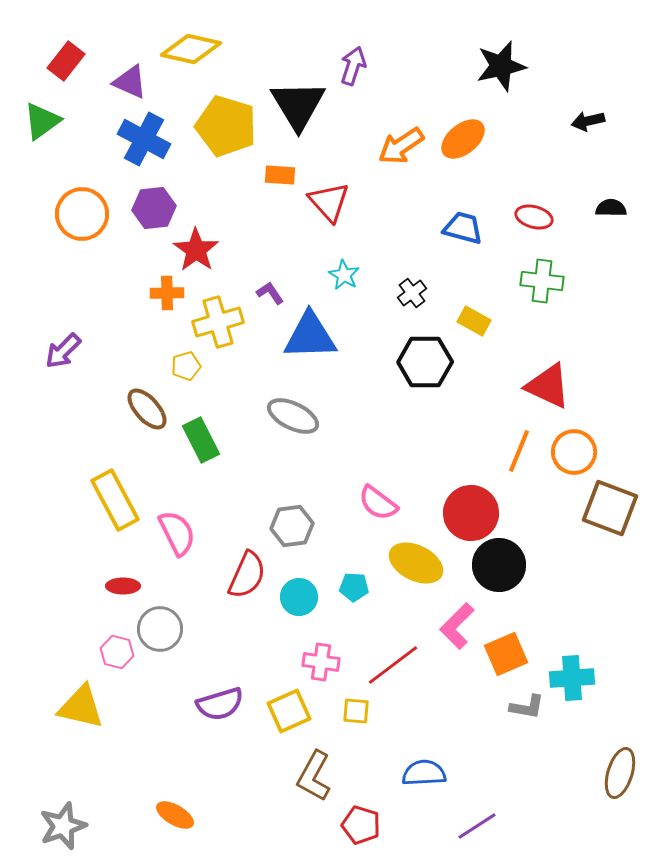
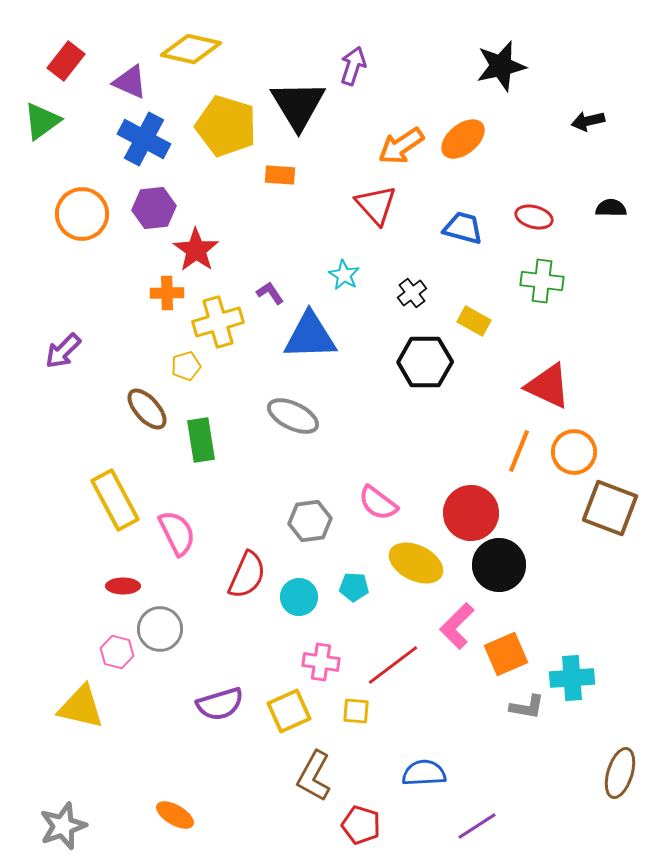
red triangle at (329, 202): moved 47 px right, 3 px down
green rectangle at (201, 440): rotated 18 degrees clockwise
gray hexagon at (292, 526): moved 18 px right, 5 px up
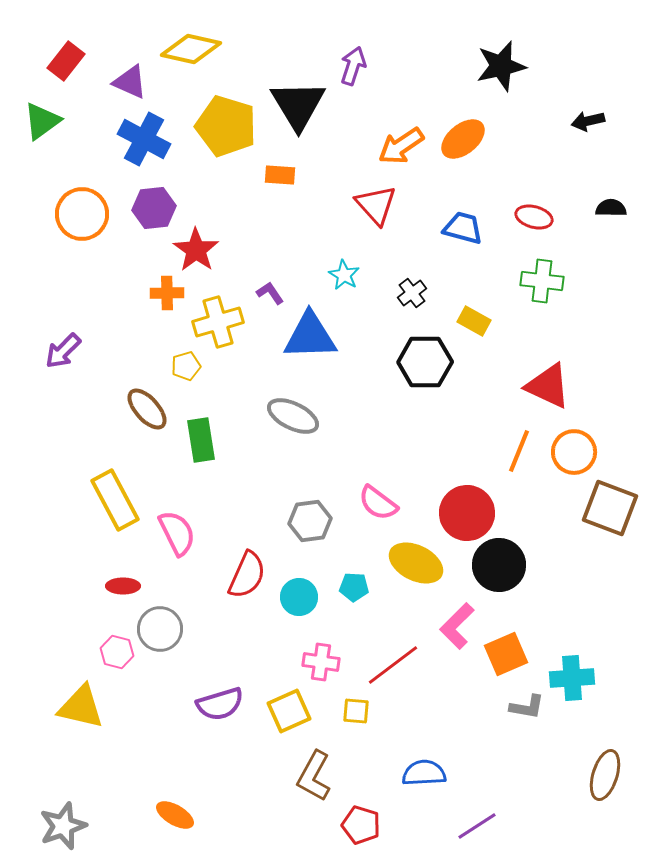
red circle at (471, 513): moved 4 px left
brown ellipse at (620, 773): moved 15 px left, 2 px down
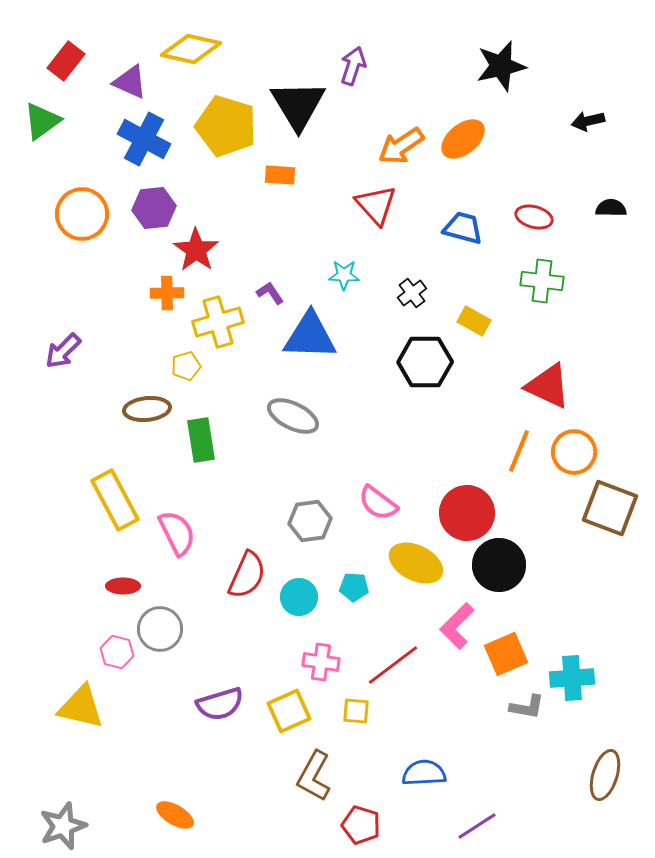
cyan star at (344, 275): rotated 28 degrees counterclockwise
blue triangle at (310, 336): rotated 4 degrees clockwise
brown ellipse at (147, 409): rotated 54 degrees counterclockwise
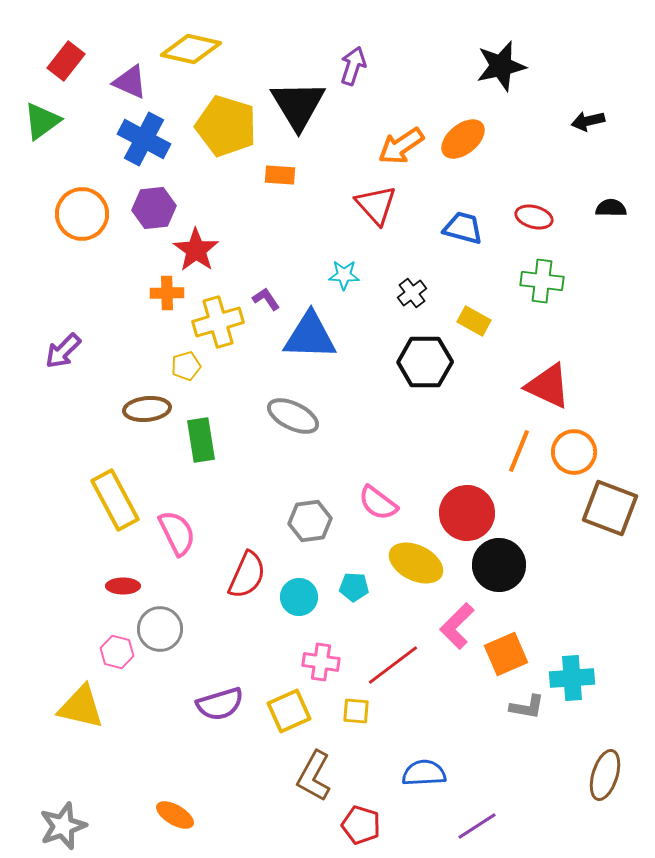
purple L-shape at (270, 293): moved 4 px left, 6 px down
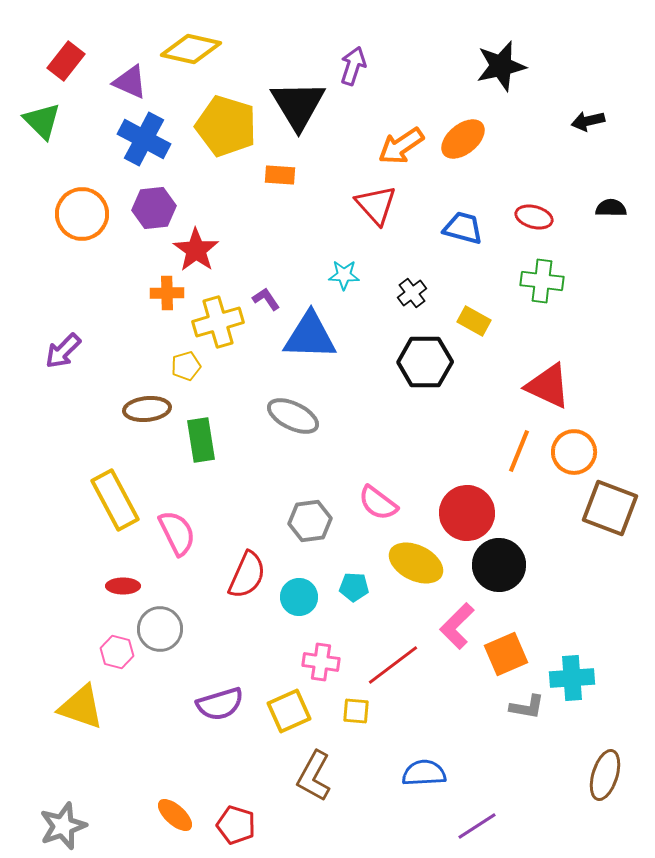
green triangle at (42, 121): rotated 39 degrees counterclockwise
yellow triangle at (81, 707): rotated 6 degrees clockwise
orange ellipse at (175, 815): rotated 12 degrees clockwise
red pentagon at (361, 825): moved 125 px left
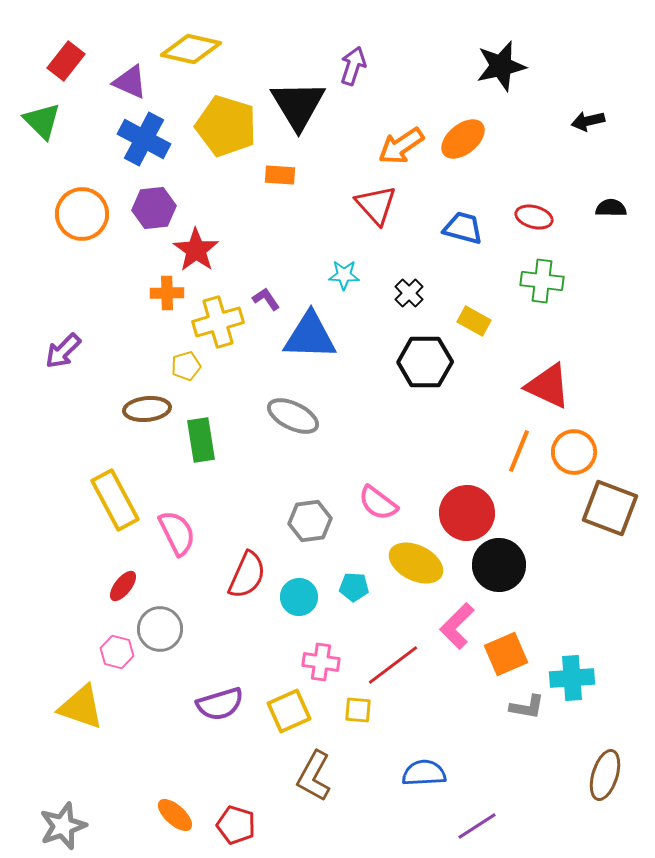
black cross at (412, 293): moved 3 px left; rotated 8 degrees counterclockwise
red ellipse at (123, 586): rotated 52 degrees counterclockwise
yellow square at (356, 711): moved 2 px right, 1 px up
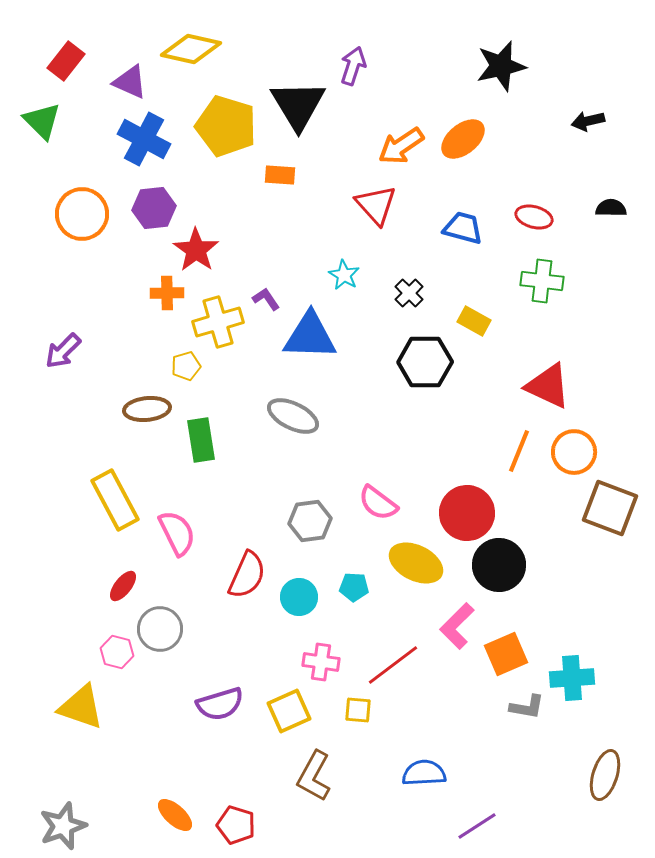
cyan star at (344, 275): rotated 28 degrees clockwise
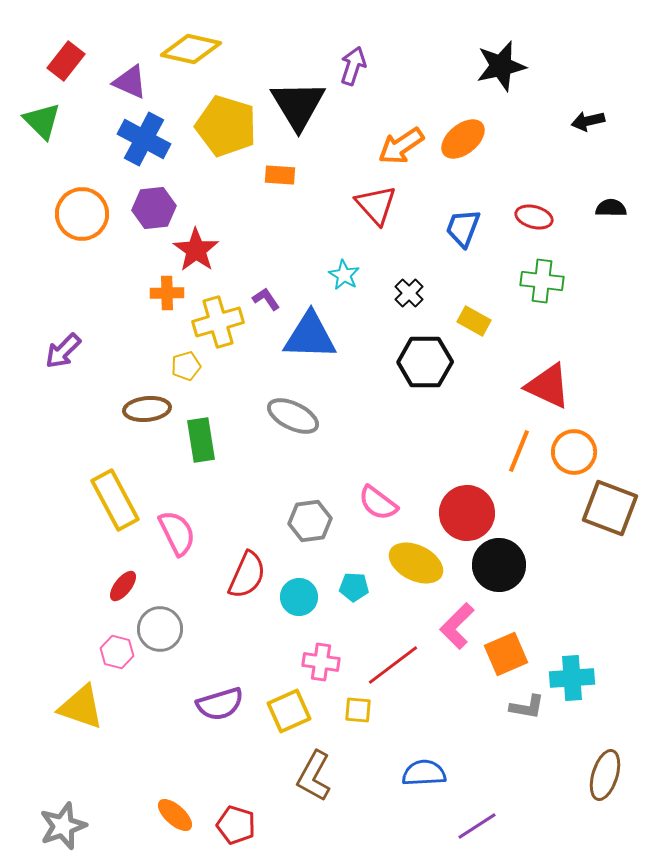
blue trapezoid at (463, 228): rotated 84 degrees counterclockwise
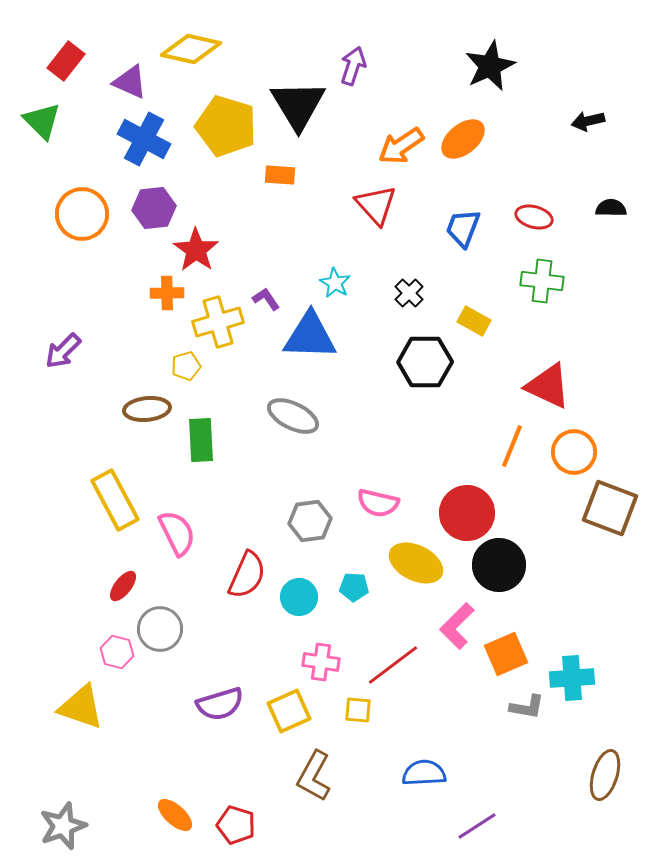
black star at (501, 66): moved 11 px left; rotated 12 degrees counterclockwise
cyan star at (344, 275): moved 9 px left, 8 px down
green rectangle at (201, 440): rotated 6 degrees clockwise
orange line at (519, 451): moved 7 px left, 5 px up
pink semicircle at (378, 503): rotated 24 degrees counterclockwise
